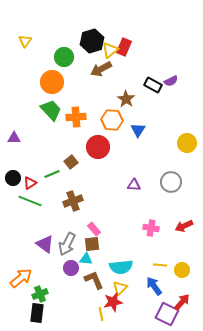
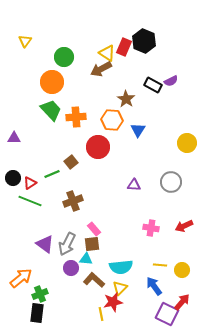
black hexagon at (92, 41): moved 52 px right; rotated 20 degrees counterclockwise
yellow triangle at (110, 50): moved 3 px left, 3 px down; rotated 48 degrees counterclockwise
brown L-shape at (94, 280): rotated 25 degrees counterclockwise
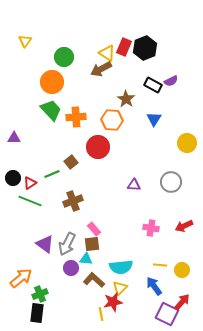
black hexagon at (144, 41): moved 1 px right, 7 px down; rotated 15 degrees clockwise
blue triangle at (138, 130): moved 16 px right, 11 px up
